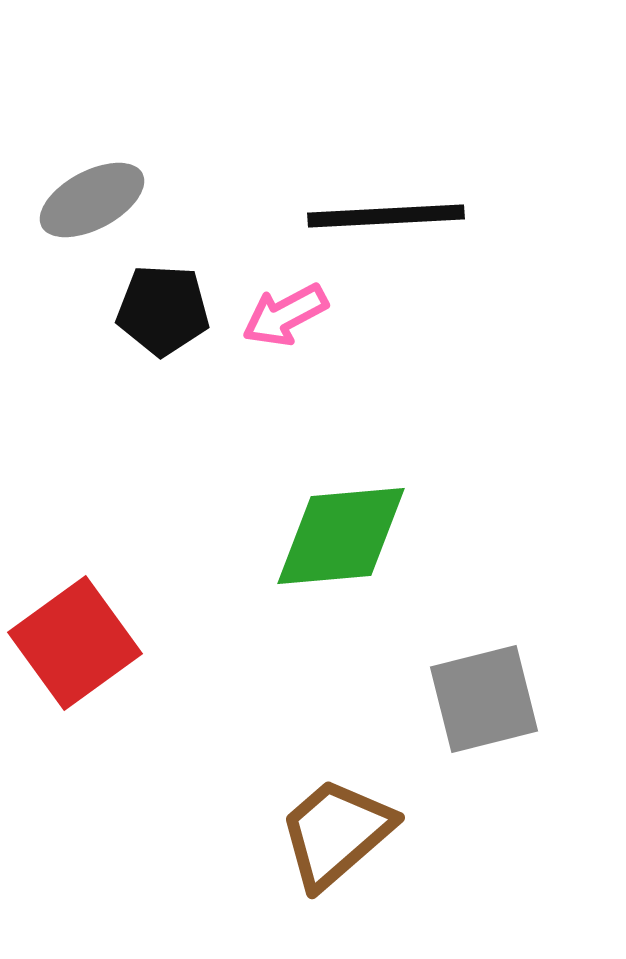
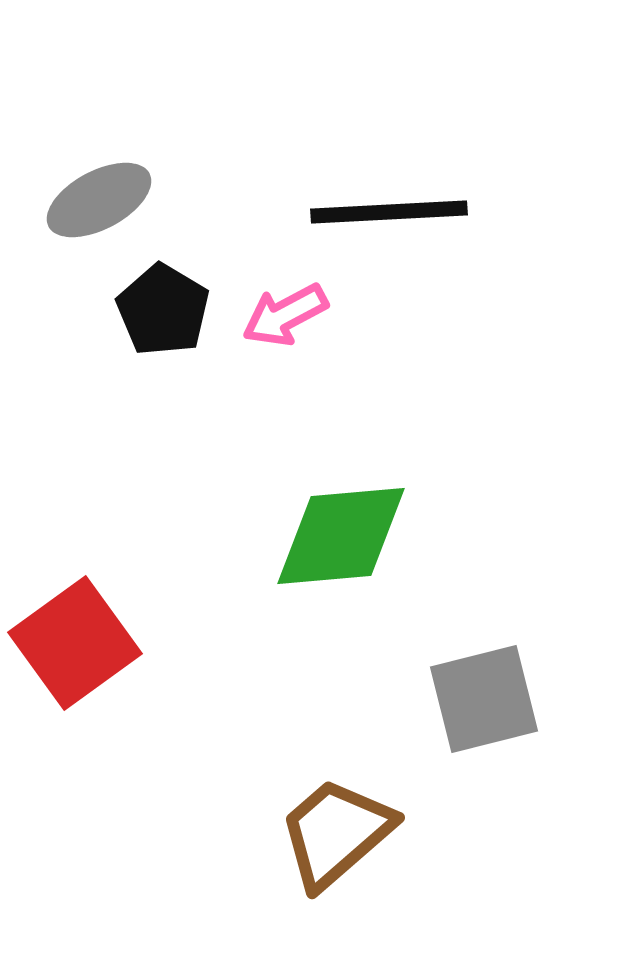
gray ellipse: moved 7 px right
black line: moved 3 px right, 4 px up
black pentagon: rotated 28 degrees clockwise
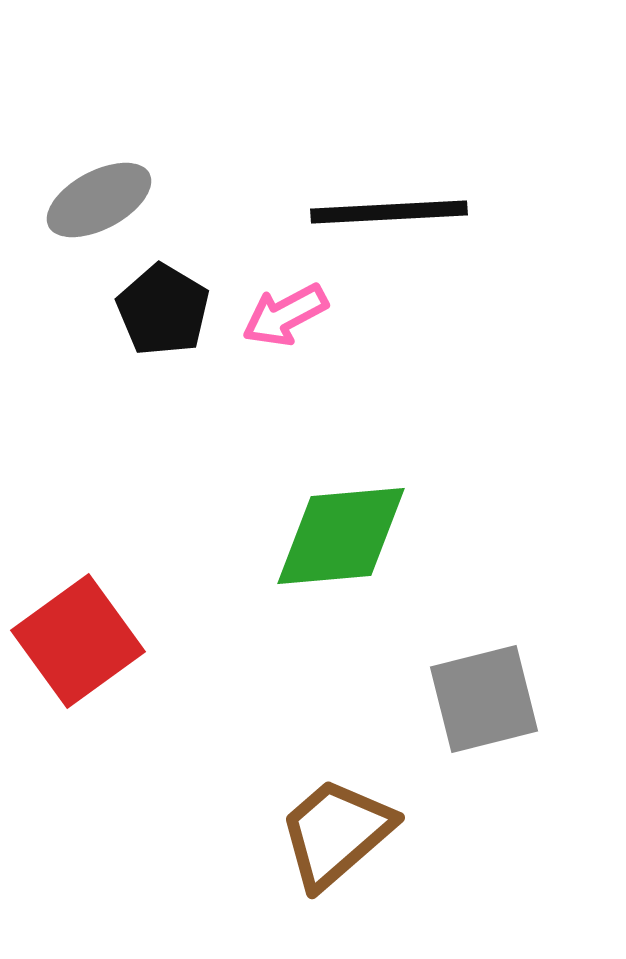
red square: moved 3 px right, 2 px up
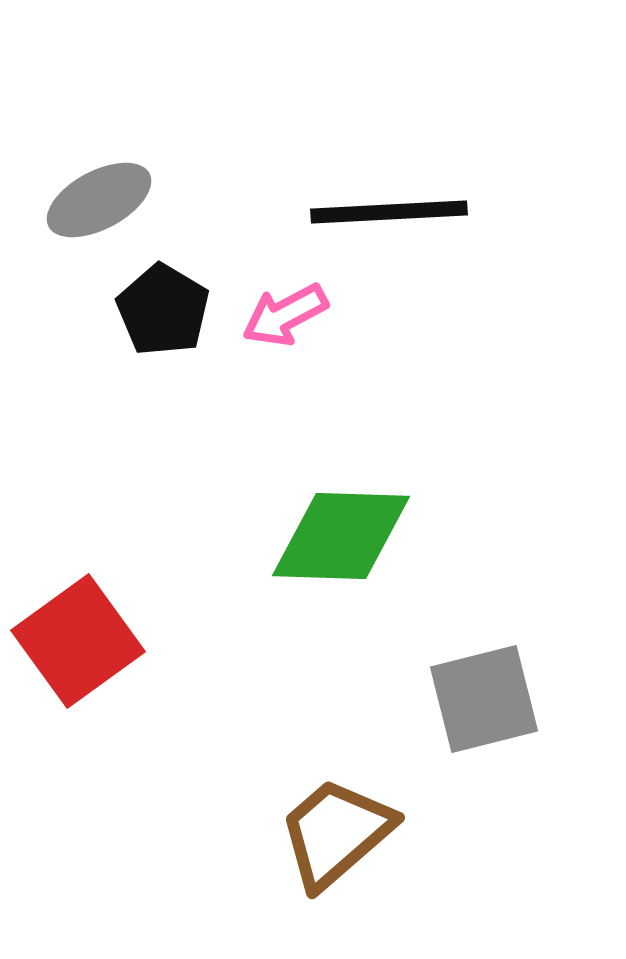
green diamond: rotated 7 degrees clockwise
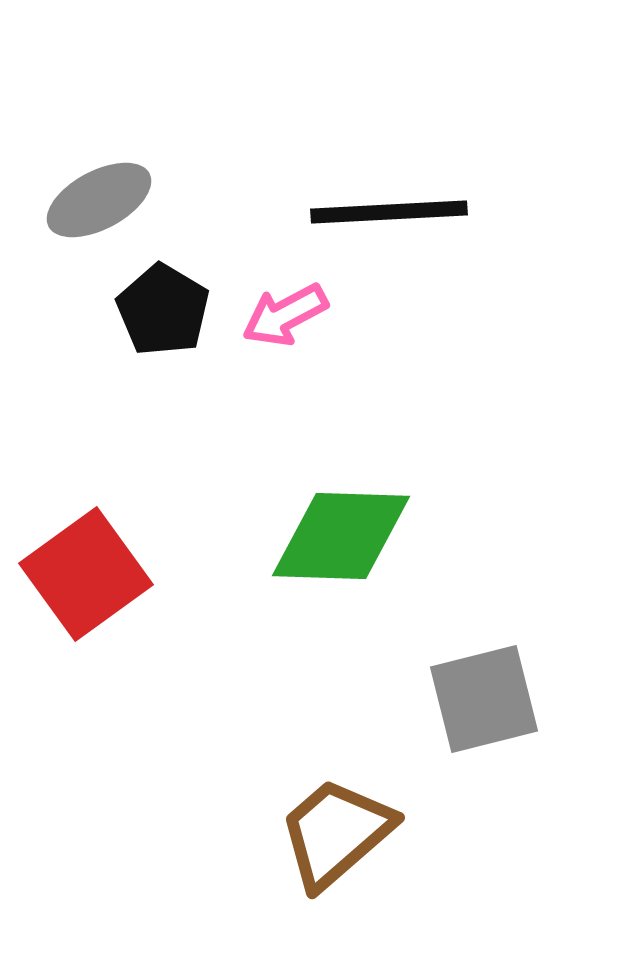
red square: moved 8 px right, 67 px up
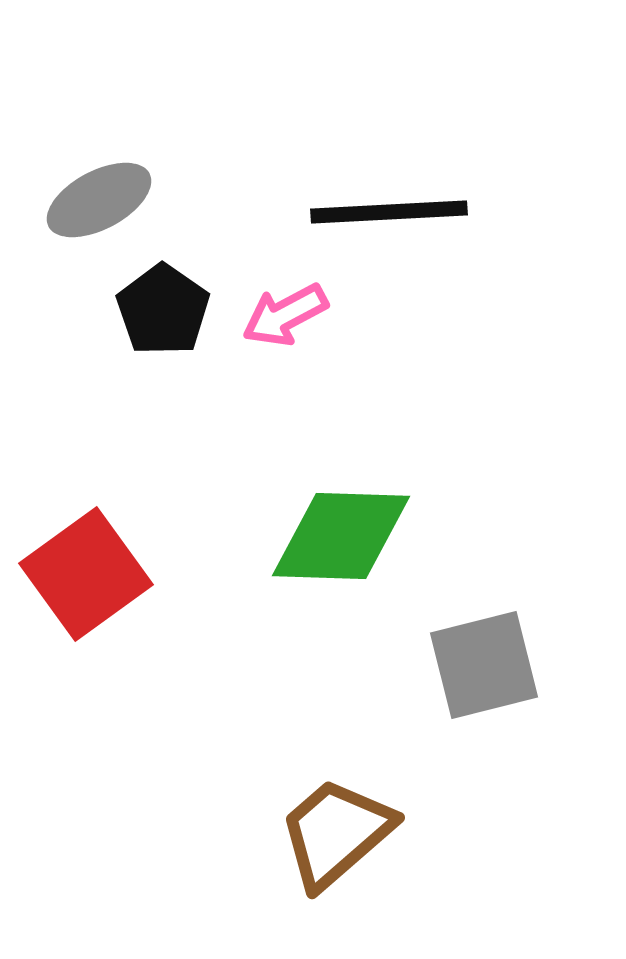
black pentagon: rotated 4 degrees clockwise
gray square: moved 34 px up
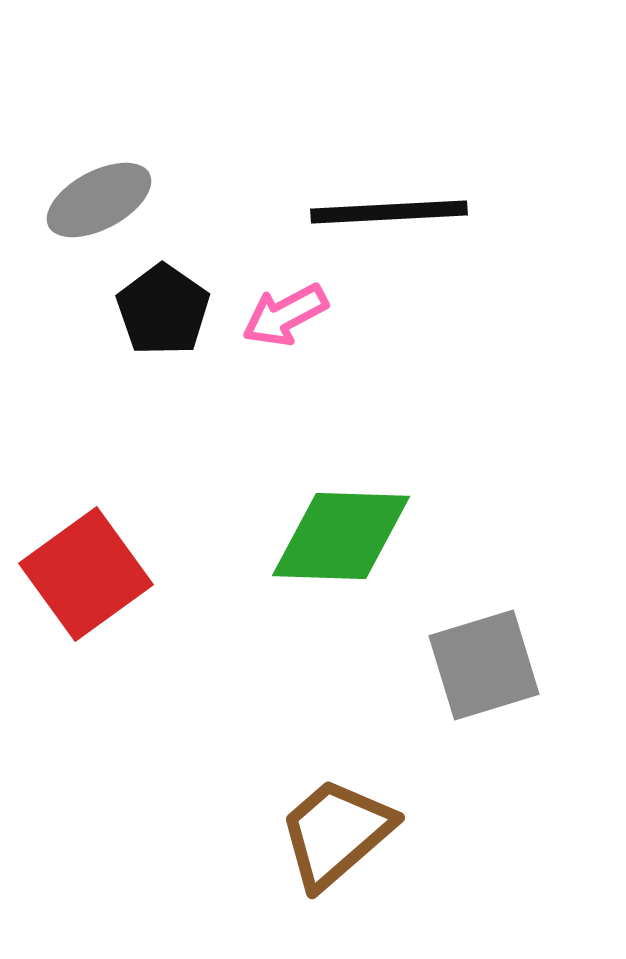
gray square: rotated 3 degrees counterclockwise
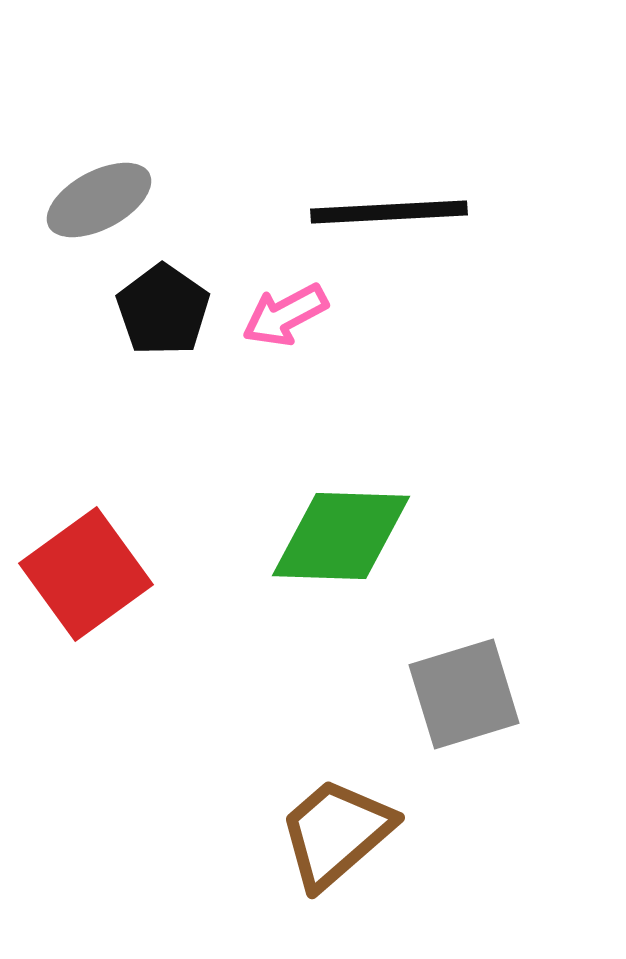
gray square: moved 20 px left, 29 px down
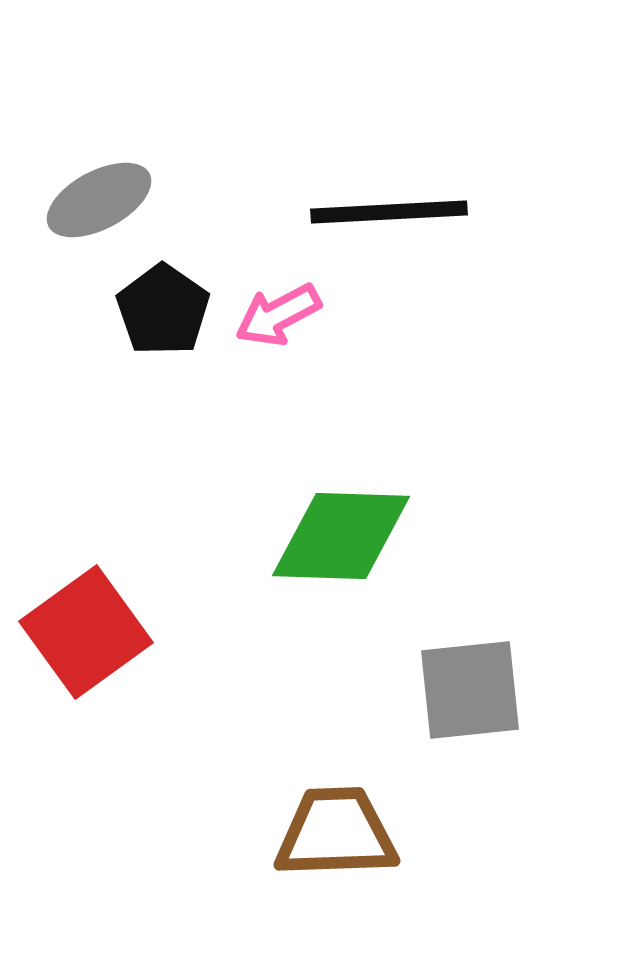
pink arrow: moved 7 px left
red square: moved 58 px down
gray square: moved 6 px right, 4 px up; rotated 11 degrees clockwise
brown trapezoid: rotated 39 degrees clockwise
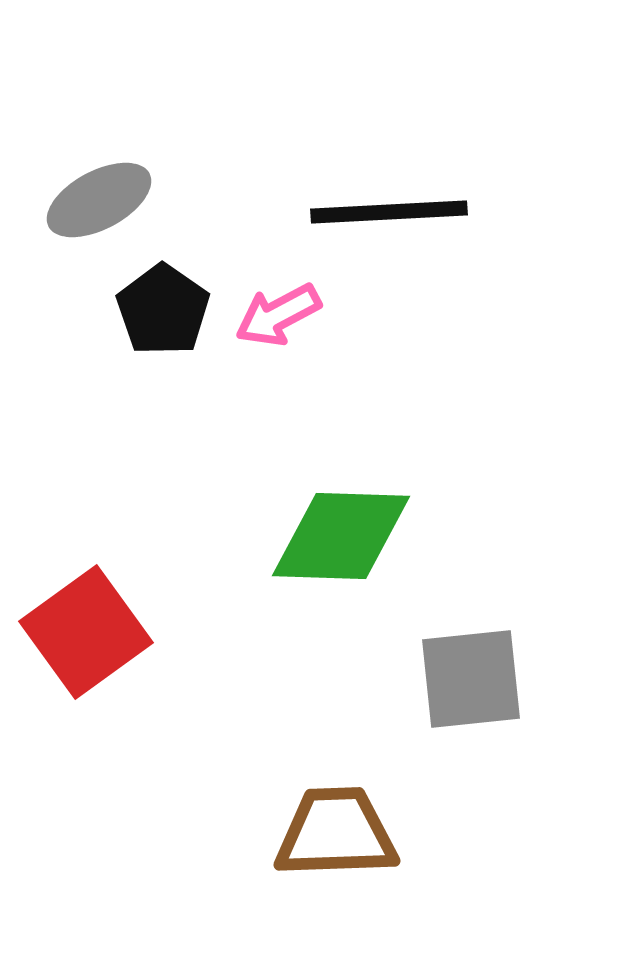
gray square: moved 1 px right, 11 px up
